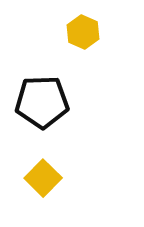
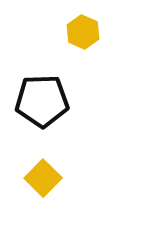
black pentagon: moved 1 px up
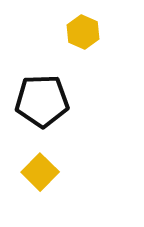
yellow square: moved 3 px left, 6 px up
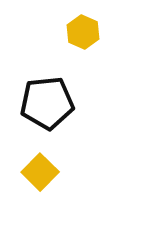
black pentagon: moved 5 px right, 2 px down; rotated 4 degrees counterclockwise
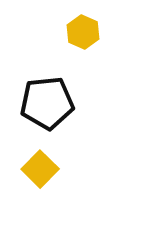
yellow square: moved 3 px up
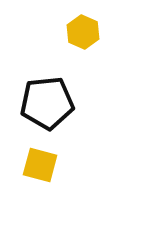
yellow square: moved 4 px up; rotated 30 degrees counterclockwise
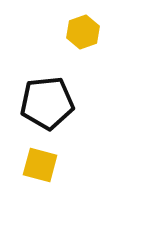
yellow hexagon: rotated 16 degrees clockwise
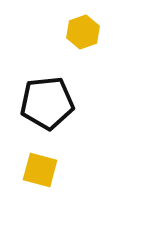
yellow square: moved 5 px down
